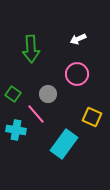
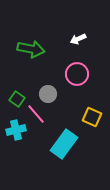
green arrow: rotated 76 degrees counterclockwise
green square: moved 4 px right, 5 px down
cyan cross: rotated 24 degrees counterclockwise
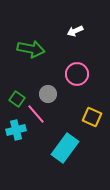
white arrow: moved 3 px left, 8 px up
cyan rectangle: moved 1 px right, 4 px down
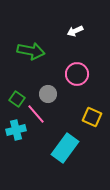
green arrow: moved 2 px down
